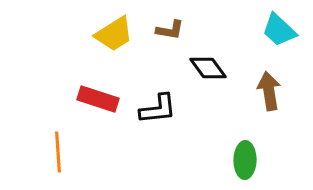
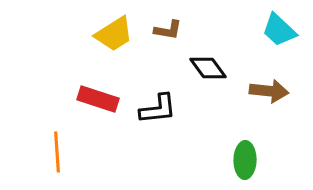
brown L-shape: moved 2 px left
brown arrow: rotated 105 degrees clockwise
orange line: moved 1 px left
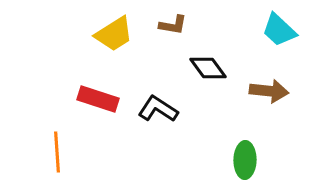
brown L-shape: moved 5 px right, 5 px up
black L-shape: rotated 141 degrees counterclockwise
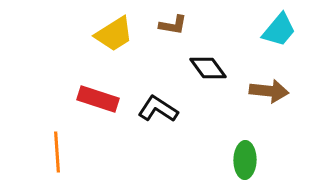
cyan trapezoid: rotated 93 degrees counterclockwise
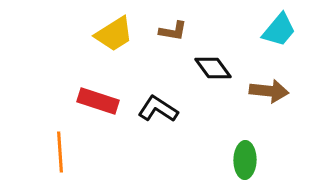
brown L-shape: moved 6 px down
black diamond: moved 5 px right
red rectangle: moved 2 px down
orange line: moved 3 px right
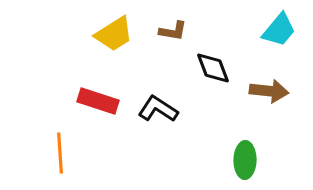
black diamond: rotated 15 degrees clockwise
orange line: moved 1 px down
